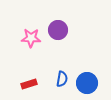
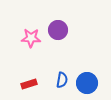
blue semicircle: moved 1 px down
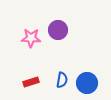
red rectangle: moved 2 px right, 2 px up
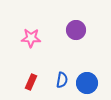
purple circle: moved 18 px right
red rectangle: rotated 49 degrees counterclockwise
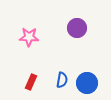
purple circle: moved 1 px right, 2 px up
pink star: moved 2 px left, 1 px up
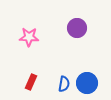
blue semicircle: moved 2 px right, 4 px down
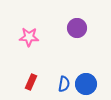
blue circle: moved 1 px left, 1 px down
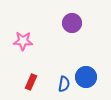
purple circle: moved 5 px left, 5 px up
pink star: moved 6 px left, 4 px down
blue circle: moved 7 px up
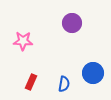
blue circle: moved 7 px right, 4 px up
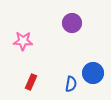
blue semicircle: moved 7 px right
